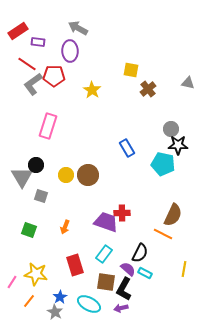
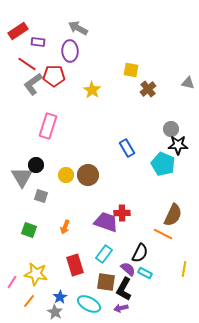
cyan pentagon at (163, 164): rotated 10 degrees clockwise
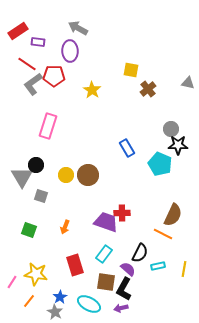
cyan pentagon at (163, 164): moved 3 px left
cyan rectangle at (145, 273): moved 13 px right, 7 px up; rotated 40 degrees counterclockwise
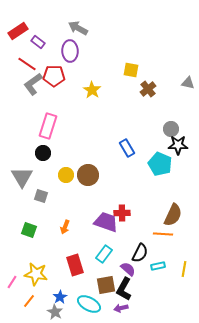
purple rectangle at (38, 42): rotated 32 degrees clockwise
black circle at (36, 165): moved 7 px right, 12 px up
orange line at (163, 234): rotated 24 degrees counterclockwise
brown square at (106, 282): moved 3 px down; rotated 18 degrees counterclockwise
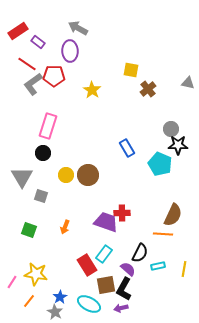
red rectangle at (75, 265): moved 12 px right; rotated 15 degrees counterclockwise
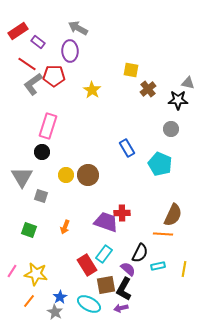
black star at (178, 145): moved 45 px up
black circle at (43, 153): moved 1 px left, 1 px up
pink line at (12, 282): moved 11 px up
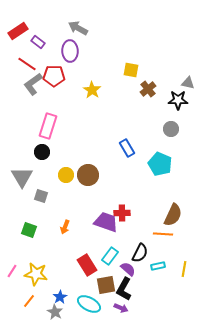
cyan rectangle at (104, 254): moved 6 px right, 2 px down
purple arrow at (121, 308): rotated 144 degrees counterclockwise
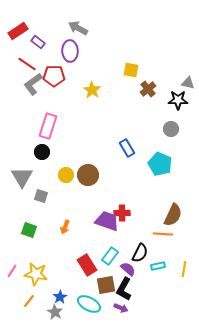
purple trapezoid at (106, 222): moved 1 px right, 1 px up
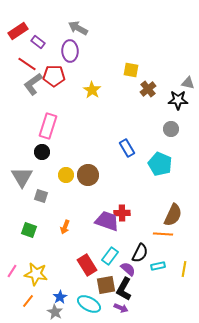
orange line at (29, 301): moved 1 px left
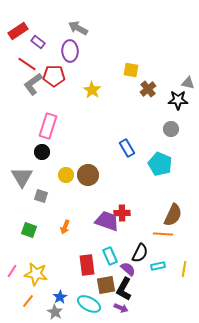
cyan rectangle at (110, 256): rotated 60 degrees counterclockwise
red rectangle at (87, 265): rotated 25 degrees clockwise
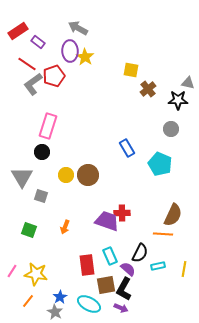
red pentagon at (54, 76): rotated 20 degrees counterclockwise
yellow star at (92, 90): moved 7 px left, 33 px up
